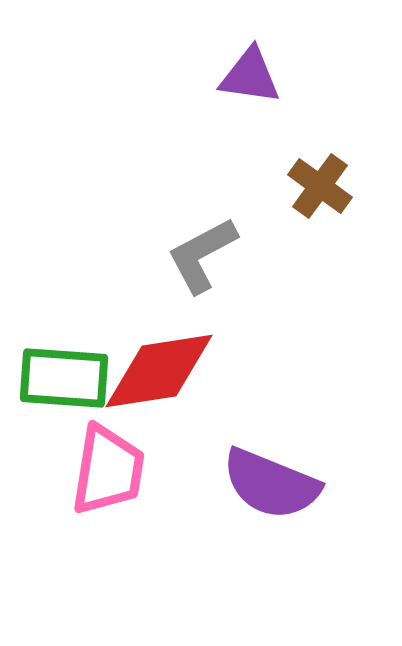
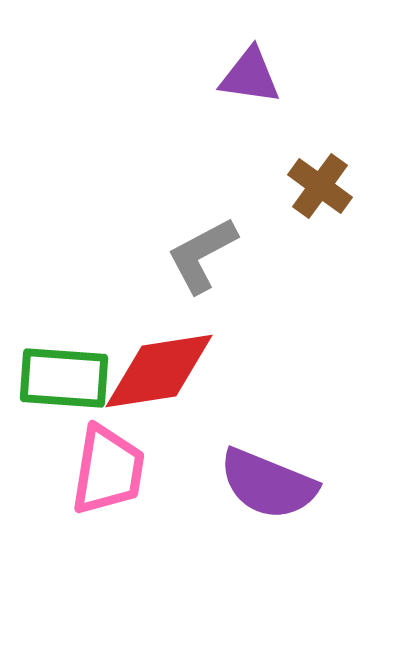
purple semicircle: moved 3 px left
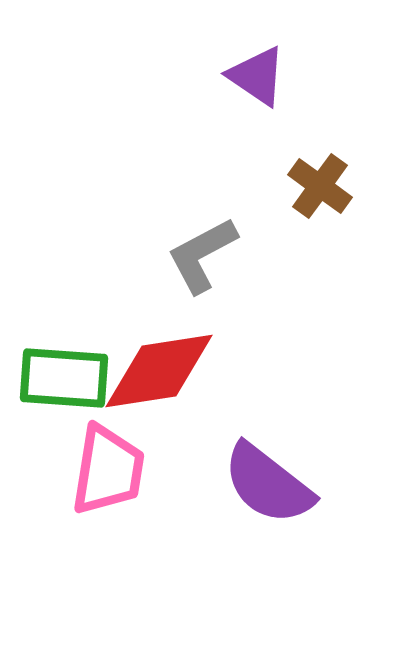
purple triangle: moved 7 px right; rotated 26 degrees clockwise
purple semicircle: rotated 16 degrees clockwise
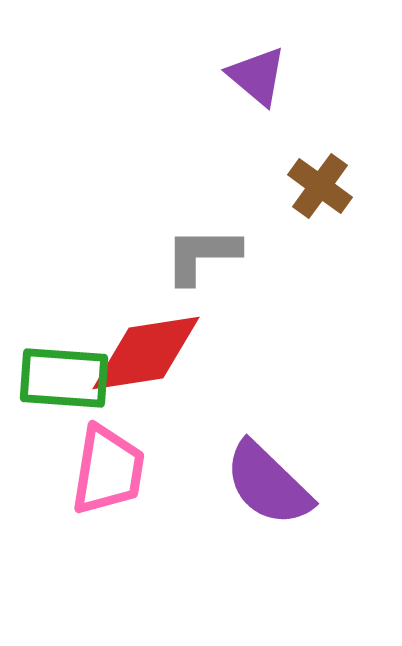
purple triangle: rotated 6 degrees clockwise
gray L-shape: rotated 28 degrees clockwise
red diamond: moved 13 px left, 18 px up
purple semicircle: rotated 6 degrees clockwise
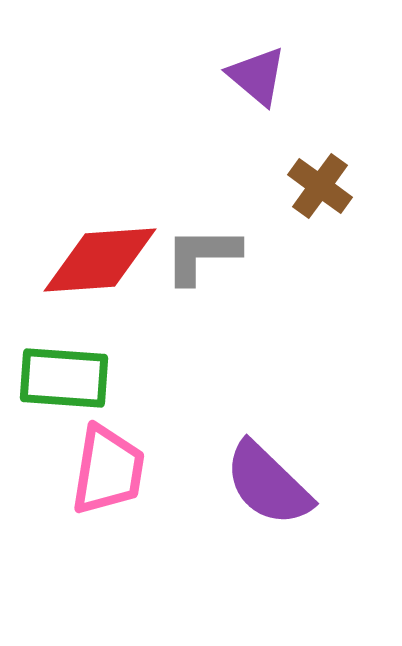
red diamond: moved 46 px left, 93 px up; rotated 5 degrees clockwise
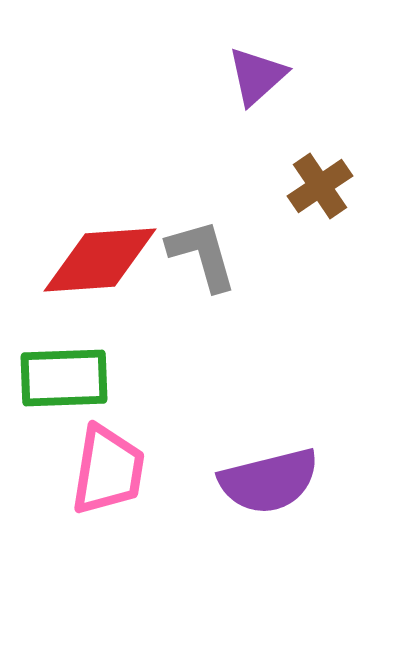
purple triangle: rotated 38 degrees clockwise
brown cross: rotated 20 degrees clockwise
gray L-shape: rotated 74 degrees clockwise
green rectangle: rotated 6 degrees counterclockwise
purple semicircle: moved 1 px right, 3 px up; rotated 58 degrees counterclockwise
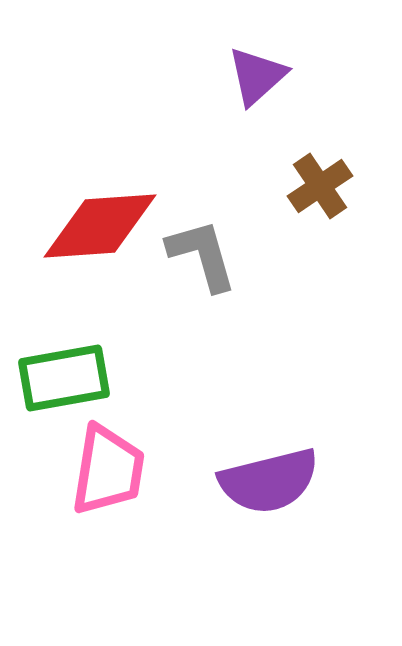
red diamond: moved 34 px up
green rectangle: rotated 8 degrees counterclockwise
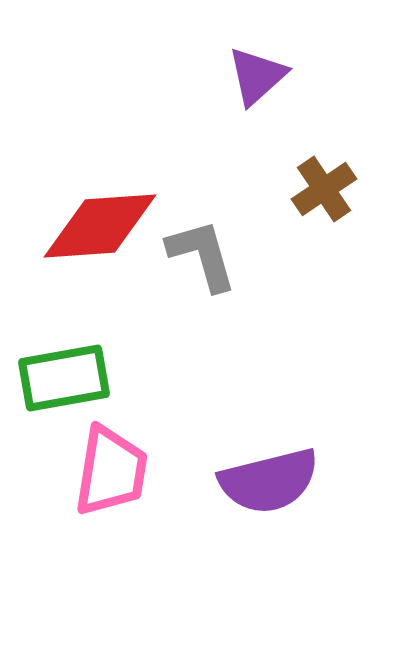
brown cross: moved 4 px right, 3 px down
pink trapezoid: moved 3 px right, 1 px down
